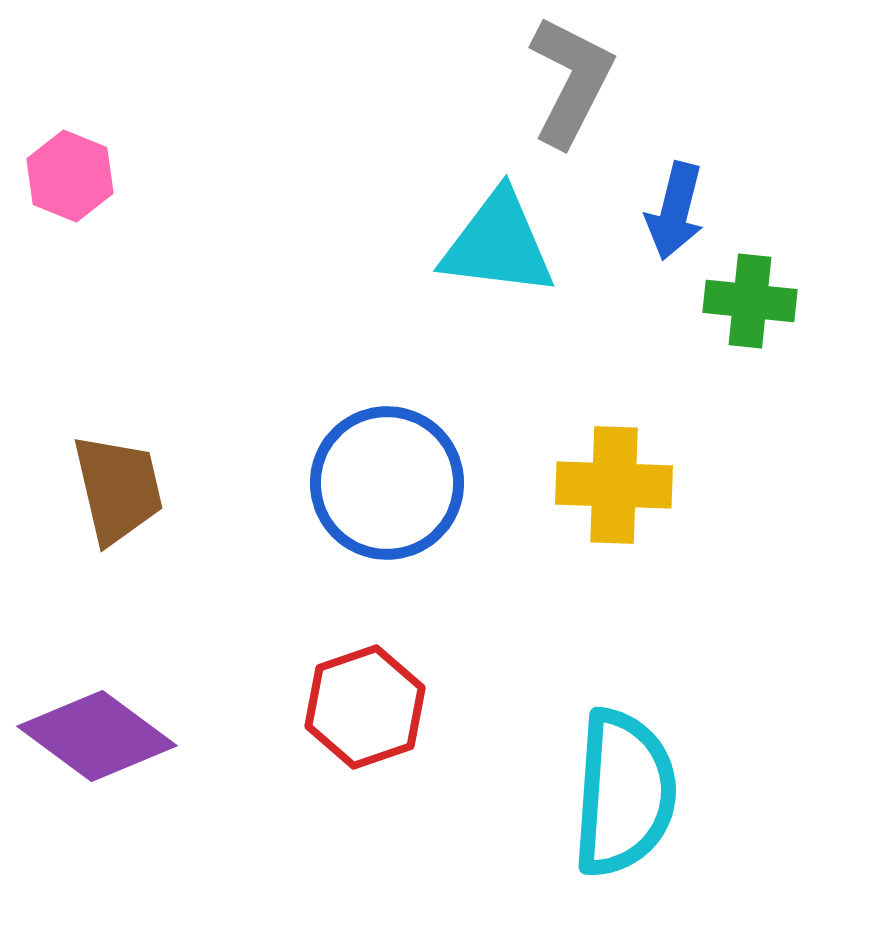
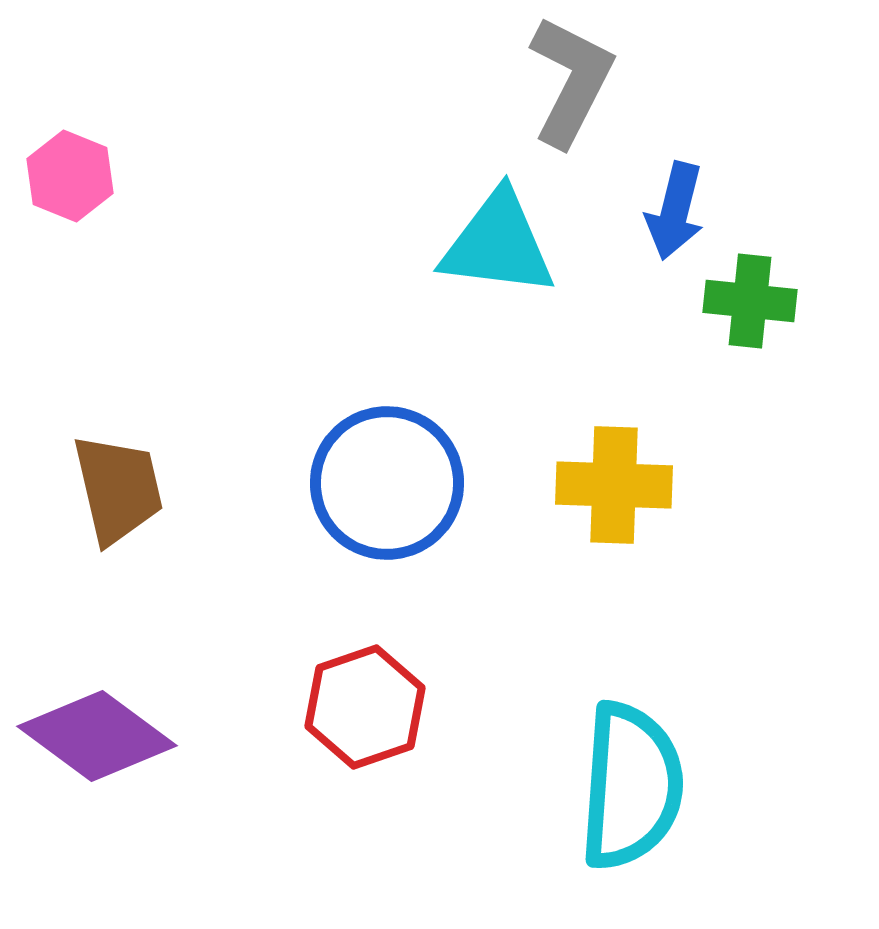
cyan semicircle: moved 7 px right, 7 px up
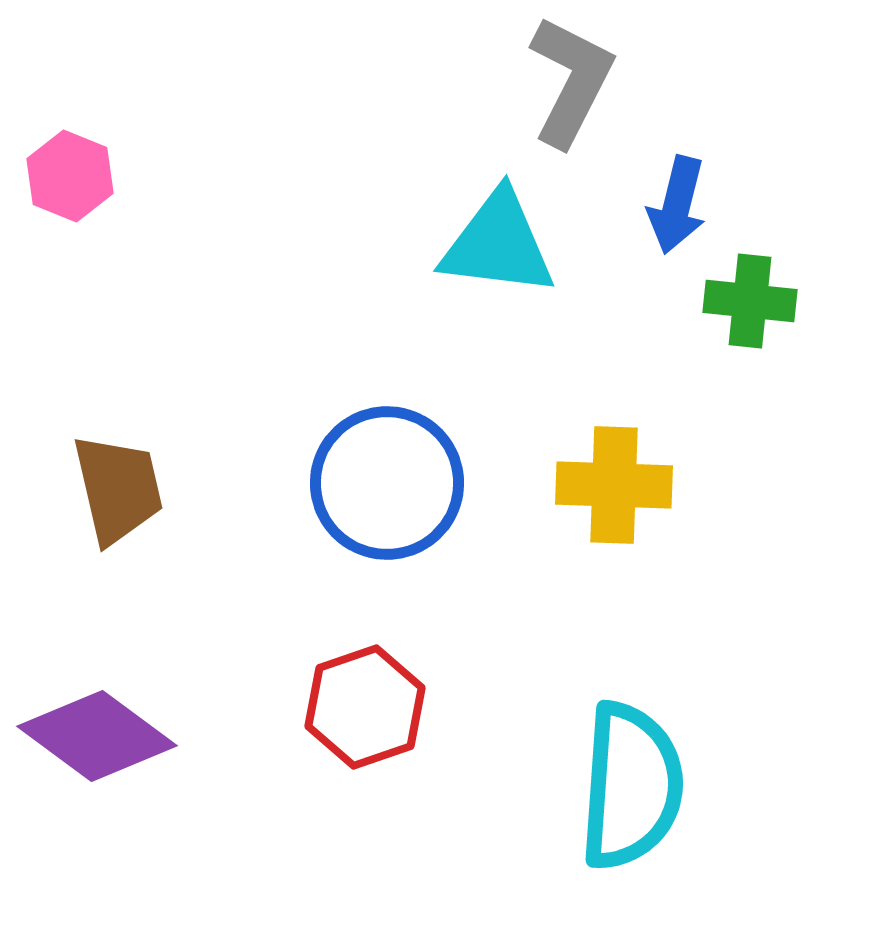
blue arrow: moved 2 px right, 6 px up
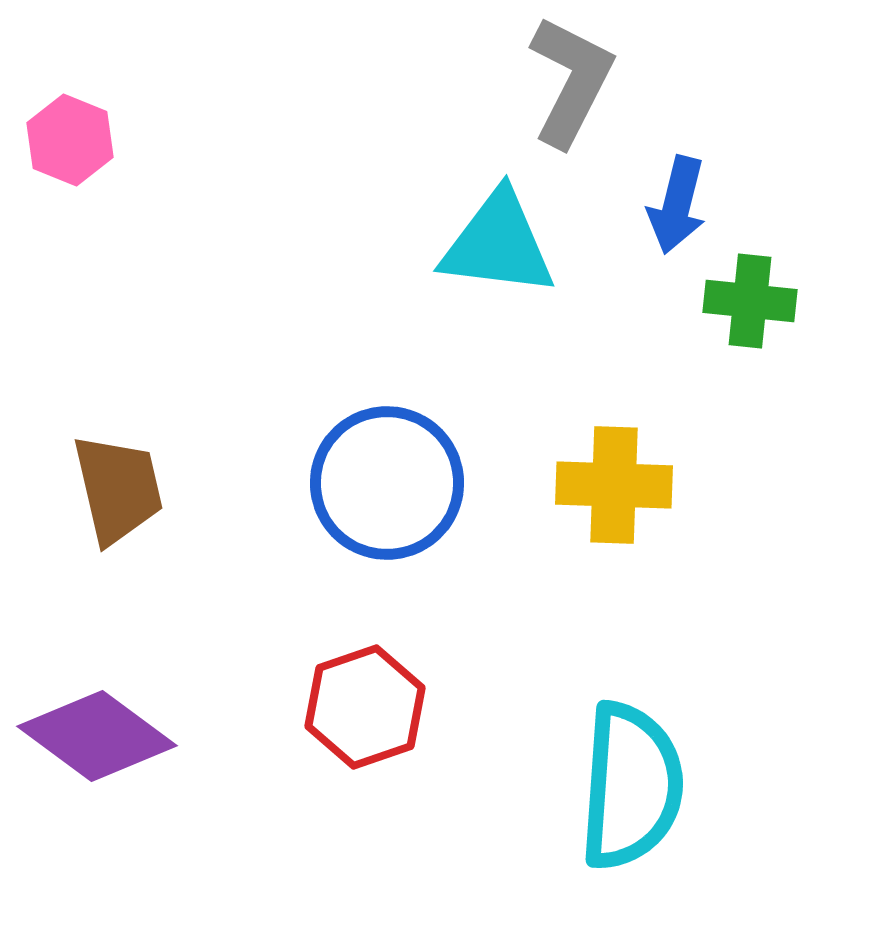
pink hexagon: moved 36 px up
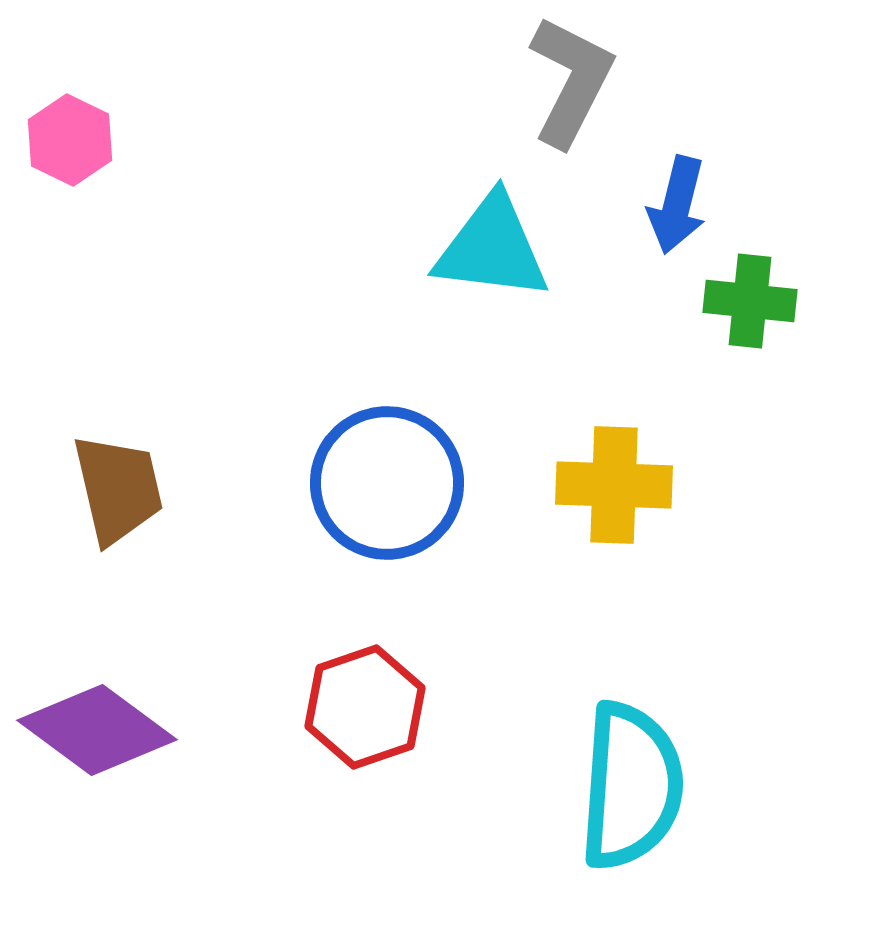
pink hexagon: rotated 4 degrees clockwise
cyan triangle: moved 6 px left, 4 px down
purple diamond: moved 6 px up
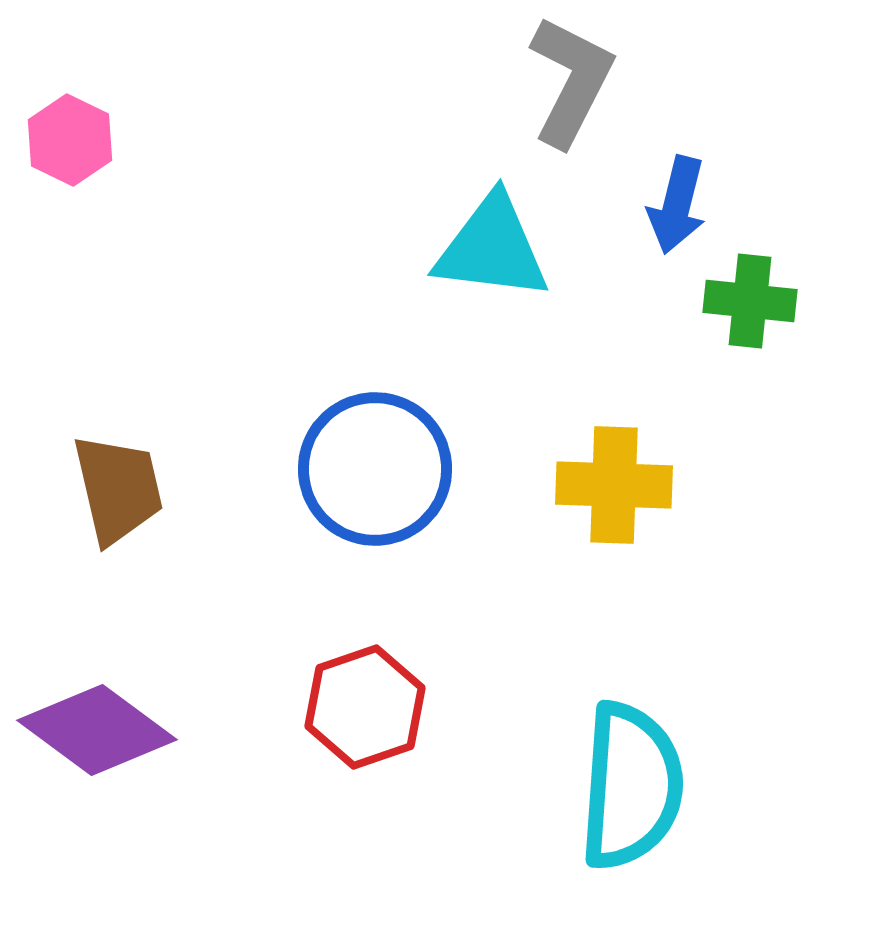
blue circle: moved 12 px left, 14 px up
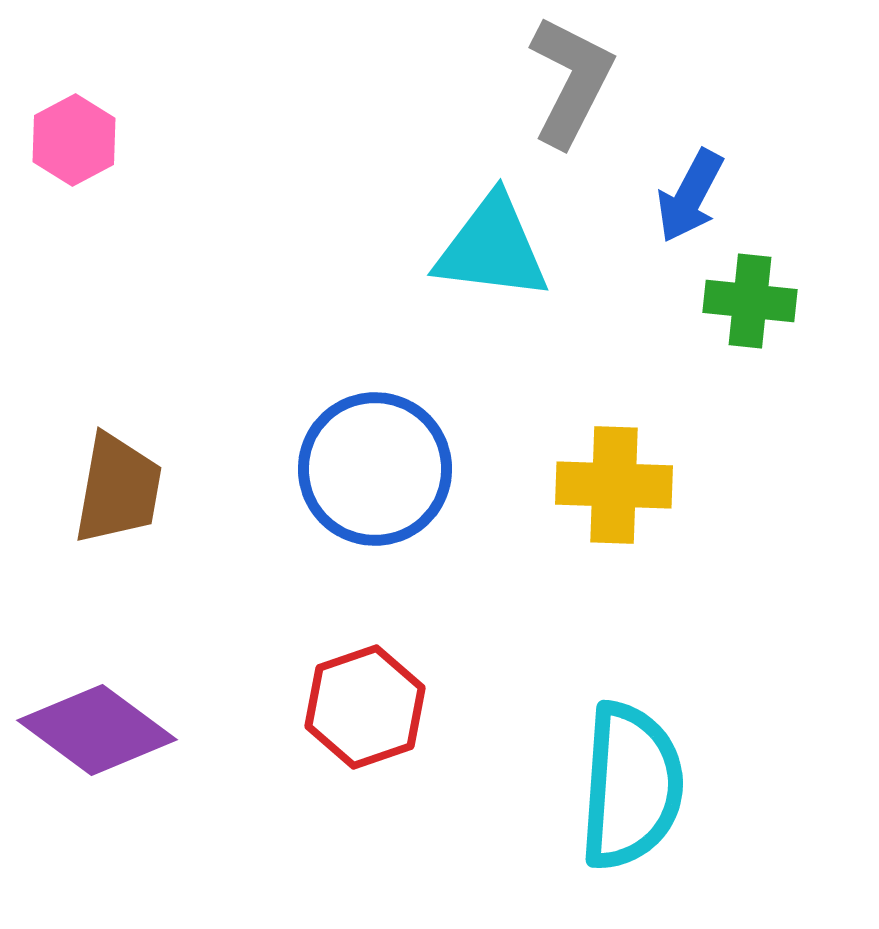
pink hexagon: moved 4 px right; rotated 6 degrees clockwise
blue arrow: moved 13 px right, 9 px up; rotated 14 degrees clockwise
brown trapezoid: rotated 23 degrees clockwise
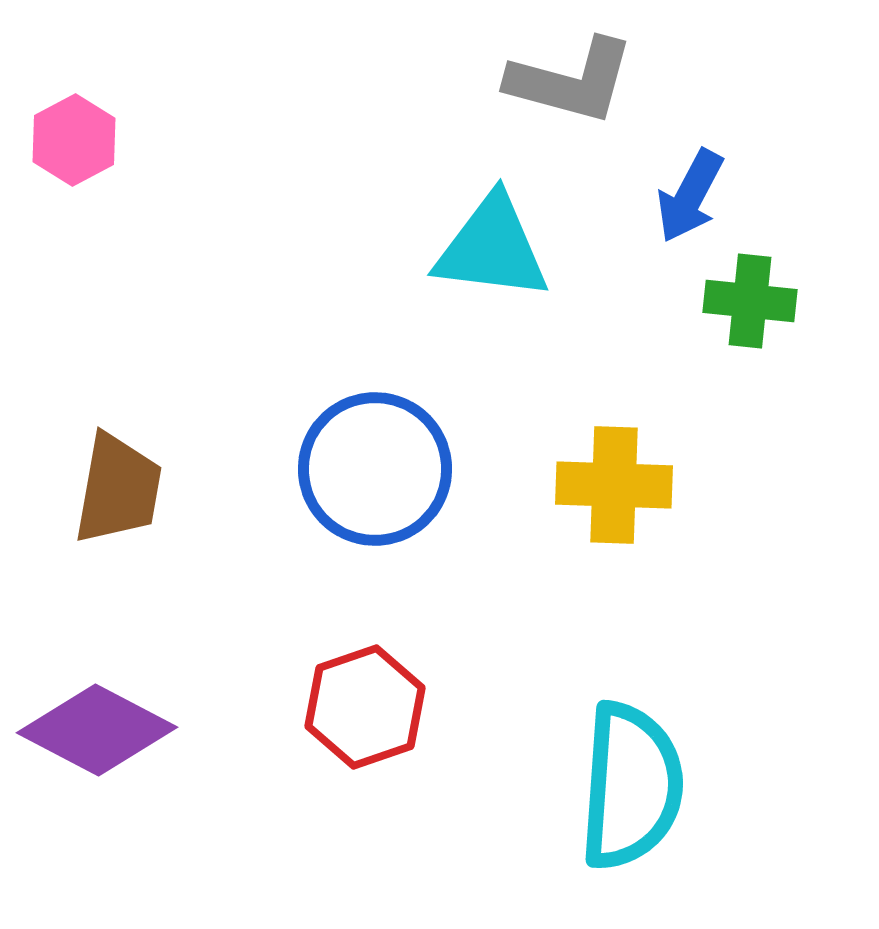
gray L-shape: rotated 78 degrees clockwise
purple diamond: rotated 9 degrees counterclockwise
